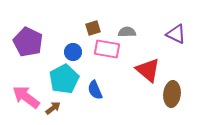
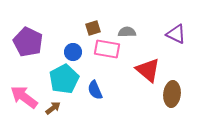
pink arrow: moved 2 px left
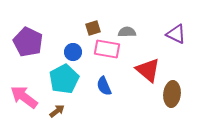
blue semicircle: moved 9 px right, 4 px up
brown arrow: moved 4 px right, 3 px down
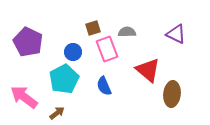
pink rectangle: rotated 60 degrees clockwise
brown arrow: moved 2 px down
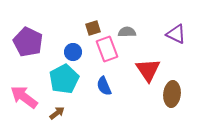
red triangle: rotated 16 degrees clockwise
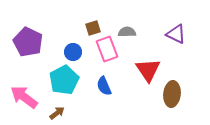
cyan pentagon: moved 1 px down
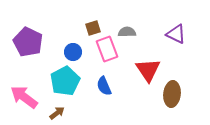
cyan pentagon: moved 1 px right, 1 px down
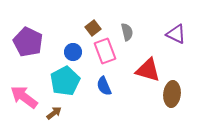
brown square: rotated 21 degrees counterclockwise
gray semicircle: rotated 78 degrees clockwise
pink rectangle: moved 2 px left, 2 px down
red triangle: rotated 40 degrees counterclockwise
brown arrow: moved 3 px left
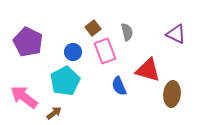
blue semicircle: moved 15 px right
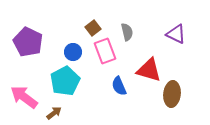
red triangle: moved 1 px right
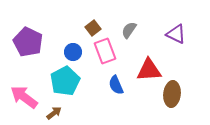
gray semicircle: moved 2 px right, 2 px up; rotated 132 degrees counterclockwise
red triangle: rotated 20 degrees counterclockwise
blue semicircle: moved 3 px left, 1 px up
